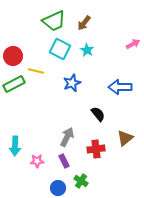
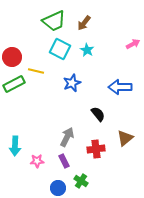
red circle: moved 1 px left, 1 px down
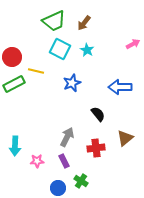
red cross: moved 1 px up
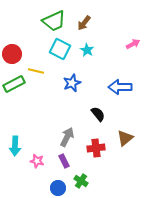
red circle: moved 3 px up
pink star: rotated 16 degrees clockwise
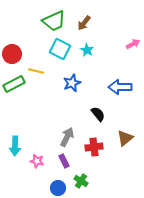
red cross: moved 2 px left, 1 px up
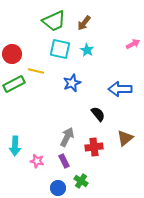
cyan square: rotated 15 degrees counterclockwise
blue arrow: moved 2 px down
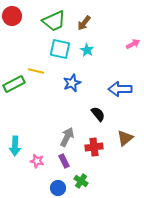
red circle: moved 38 px up
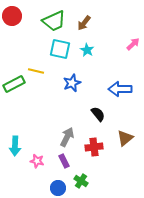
pink arrow: rotated 16 degrees counterclockwise
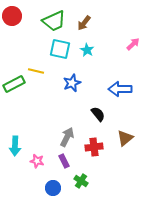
blue circle: moved 5 px left
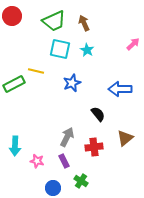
brown arrow: rotated 119 degrees clockwise
